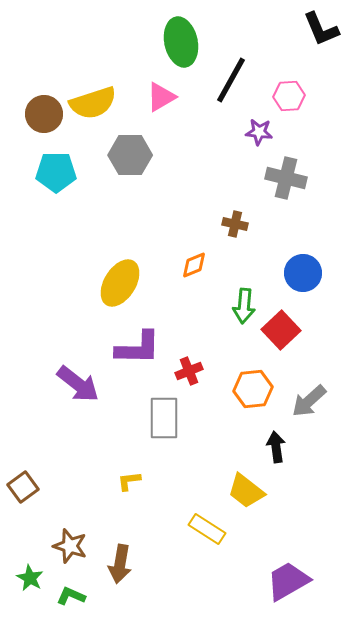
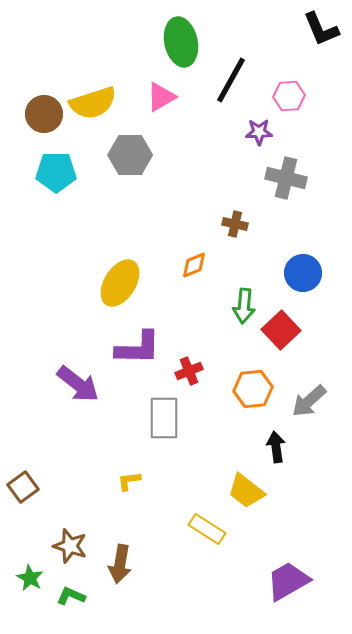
purple star: rotated 8 degrees counterclockwise
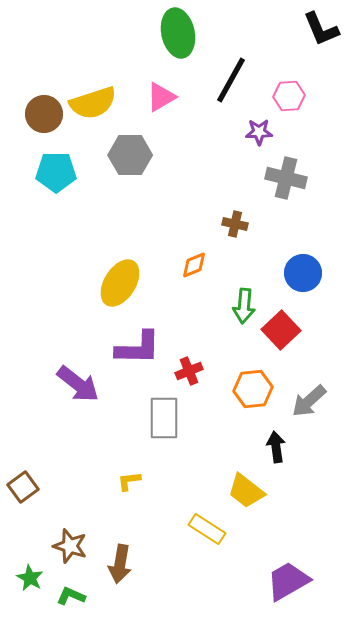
green ellipse: moved 3 px left, 9 px up
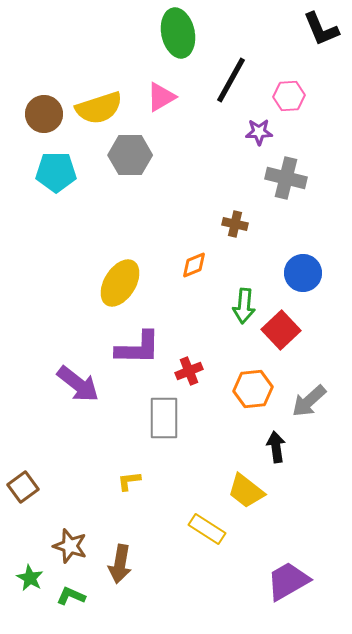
yellow semicircle: moved 6 px right, 5 px down
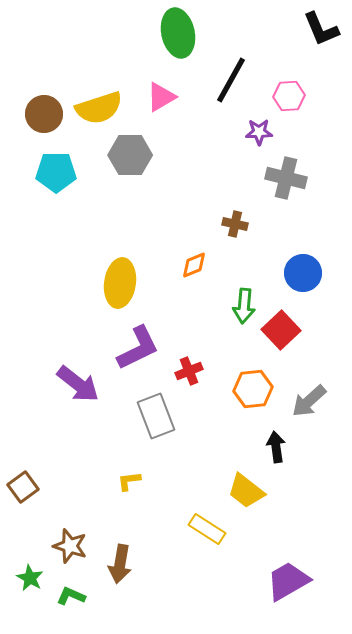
yellow ellipse: rotated 24 degrees counterclockwise
purple L-shape: rotated 27 degrees counterclockwise
gray rectangle: moved 8 px left, 2 px up; rotated 21 degrees counterclockwise
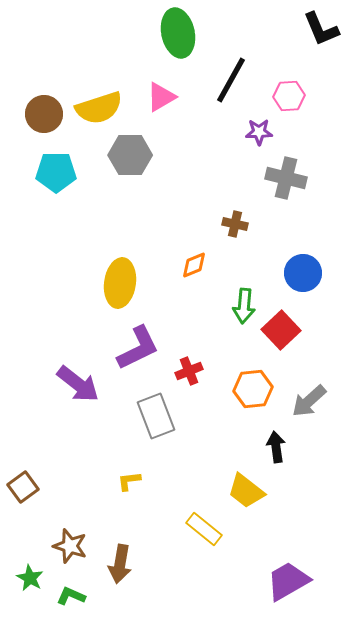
yellow rectangle: moved 3 px left; rotated 6 degrees clockwise
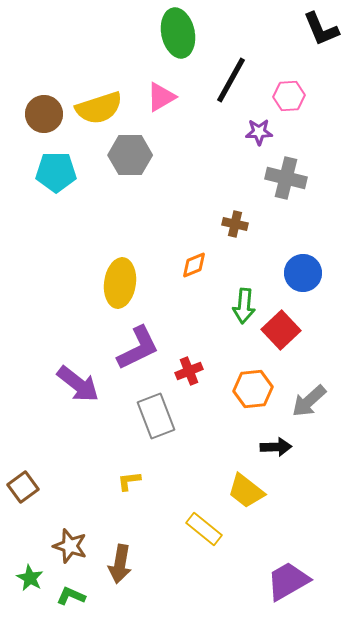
black arrow: rotated 96 degrees clockwise
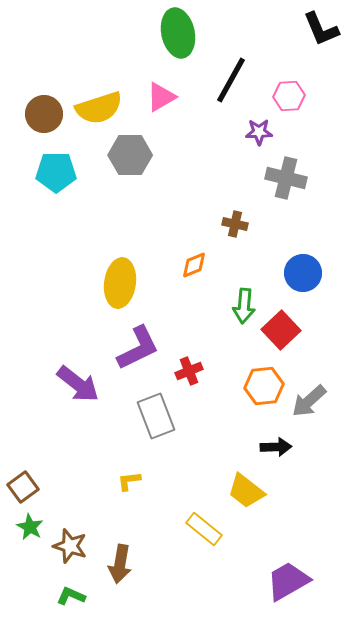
orange hexagon: moved 11 px right, 3 px up
green star: moved 51 px up
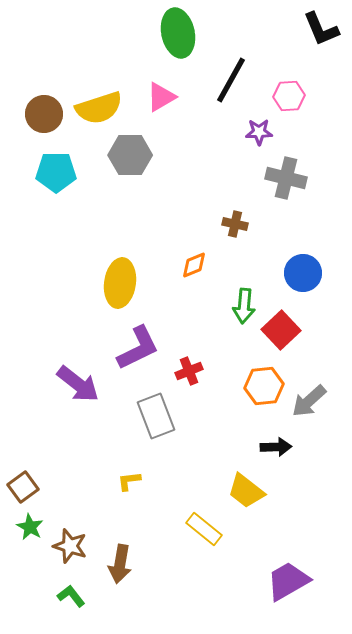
green L-shape: rotated 28 degrees clockwise
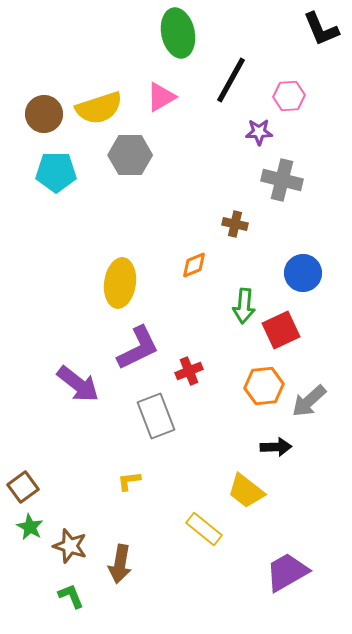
gray cross: moved 4 px left, 2 px down
red square: rotated 18 degrees clockwise
purple trapezoid: moved 1 px left, 9 px up
green L-shape: rotated 16 degrees clockwise
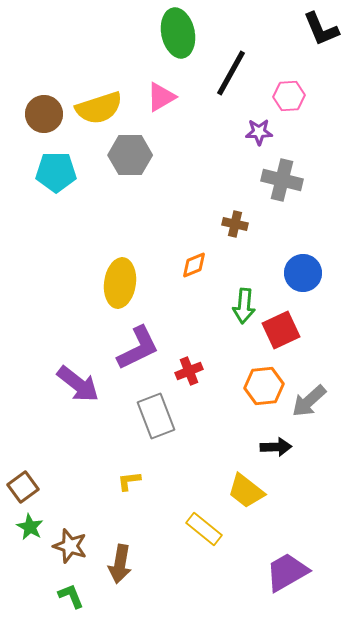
black line: moved 7 px up
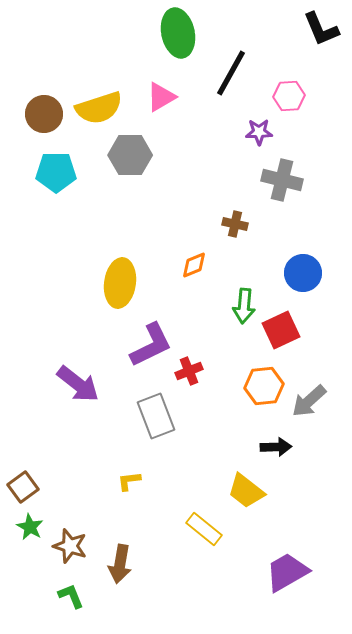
purple L-shape: moved 13 px right, 3 px up
